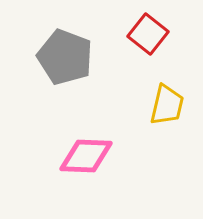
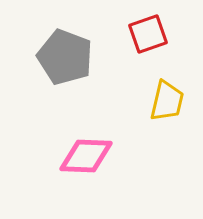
red square: rotated 33 degrees clockwise
yellow trapezoid: moved 4 px up
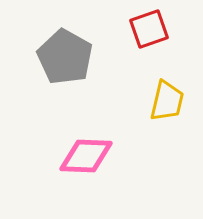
red square: moved 1 px right, 5 px up
gray pentagon: rotated 8 degrees clockwise
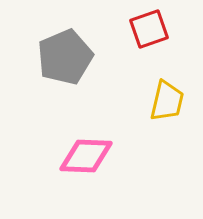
gray pentagon: rotated 20 degrees clockwise
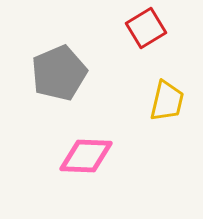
red square: moved 3 px left, 1 px up; rotated 12 degrees counterclockwise
gray pentagon: moved 6 px left, 16 px down
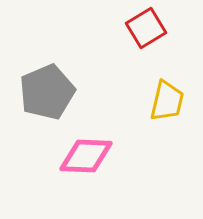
gray pentagon: moved 12 px left, 19 px down
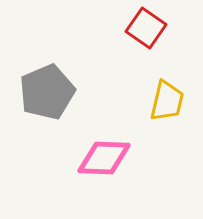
red square: rotated 24 degrees counterclockwise
pink diamond: moved 18 px right, 2 px down
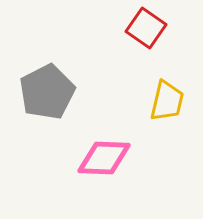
gray pentagon: rotated 4 degrees counterclockwise
